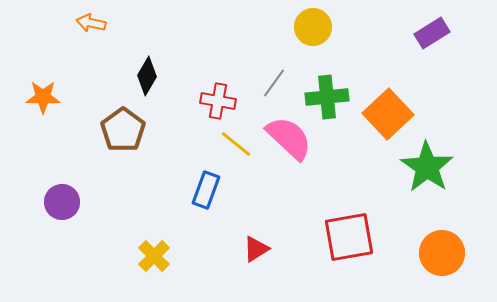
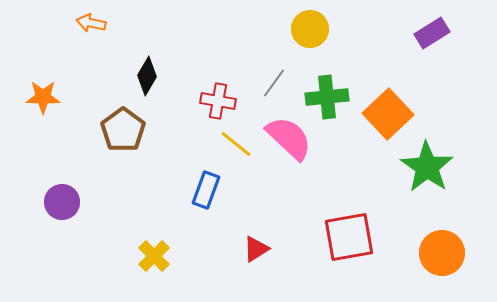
yellow circle: moved 3 px left, 2 px down
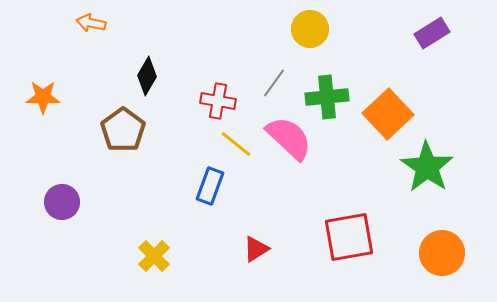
blue rectangle: moved 4 px right, 4 px up
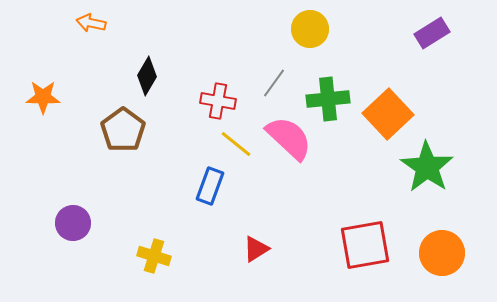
green cross: moved 1 px right, 2 px down
purple circle: moved 11 px right, 21 px down
red square: moved 16 px right, 8 px down
yellow cross: rotated 28 degrees counterclockwise
